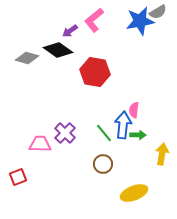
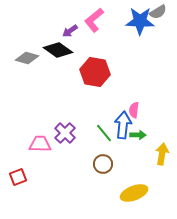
blue star: rotated 12 degrees clockwise
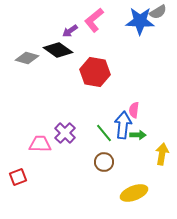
brown circle: moved 1 px right, 2 px up
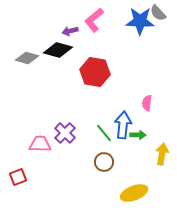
gray semicircle: moved 1 px down; rotated 78 degrees clockwise
purple arrow: rotated 21 degrees clockwise
black diamond: rotated 20 degrees counterclockwise
pink semicircle: moved 13 px right, 7 px up
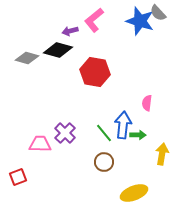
blue star: rotated 16 degrees clockwise
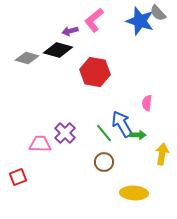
blue arrow: moved 1 px left, 1 px up; rotated 36 degrees counterclockwise
yellow ellipse: rotated 24 degrees clockwise
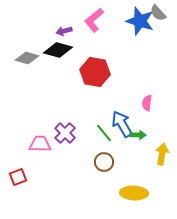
purple arrow: moved 6 px left
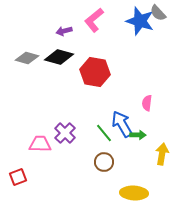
black diamond: moved 1 px right, 7 px down
